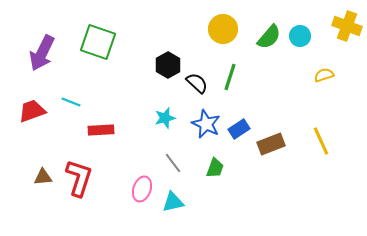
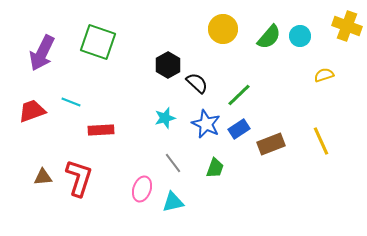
green line: moved 9 px right, 18 px down; rotated 28 degrees clockwise
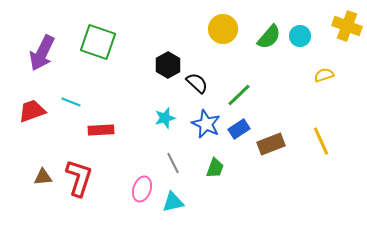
gray line: rotated 10 degrees clockwise
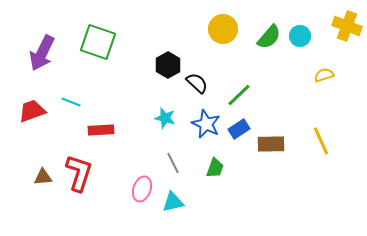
cyan star: rotated 30 degrees clockwise
brown rectangle: rotated 20 degrees clockwise
red L-shape: moved 5 px up
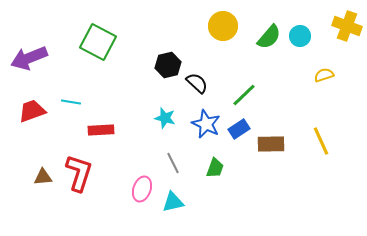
yellow circle: moved 3 px up
green square: rotated 9 degrees clockwise
purple arrow: moved 13 px left, 5 px down; rotated 42 degrees clockwise
black hexagon: rotated 15 degrees clockwise
green line: moved 5 px right
cyan line: rotated 12 degrees counterclockwise
